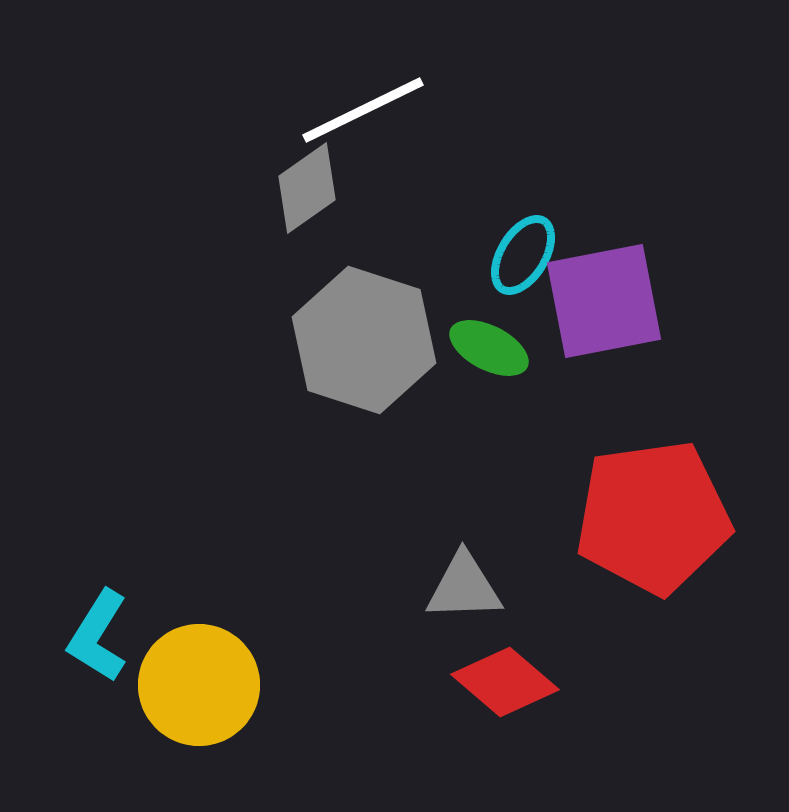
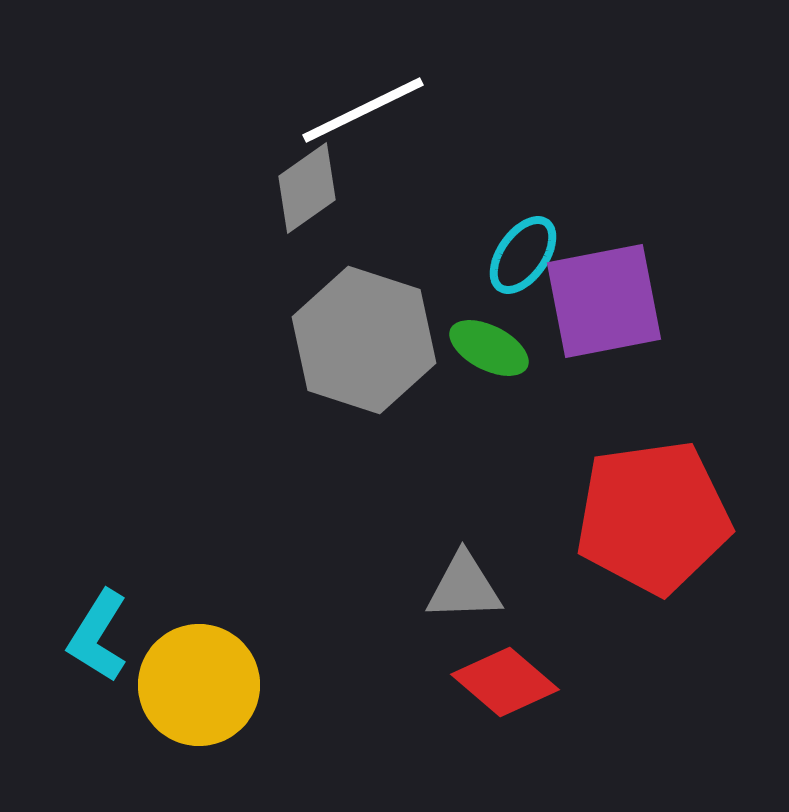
cyan ellipse: rotated 4 degrees clockwise
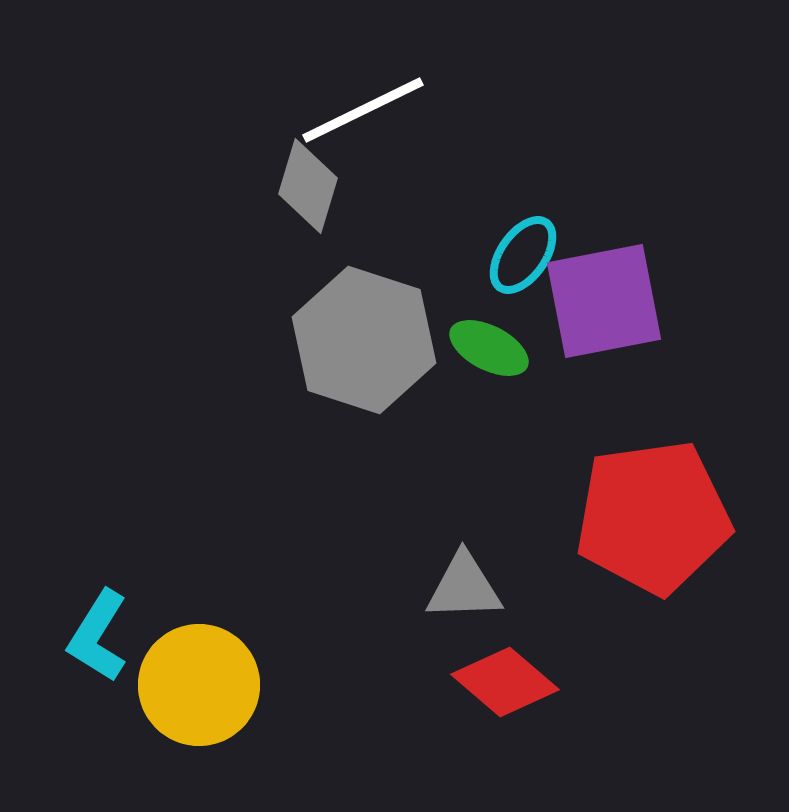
gray diamond: moved 1 px right, 2 px up; rotated 38 degrees counterclockwise
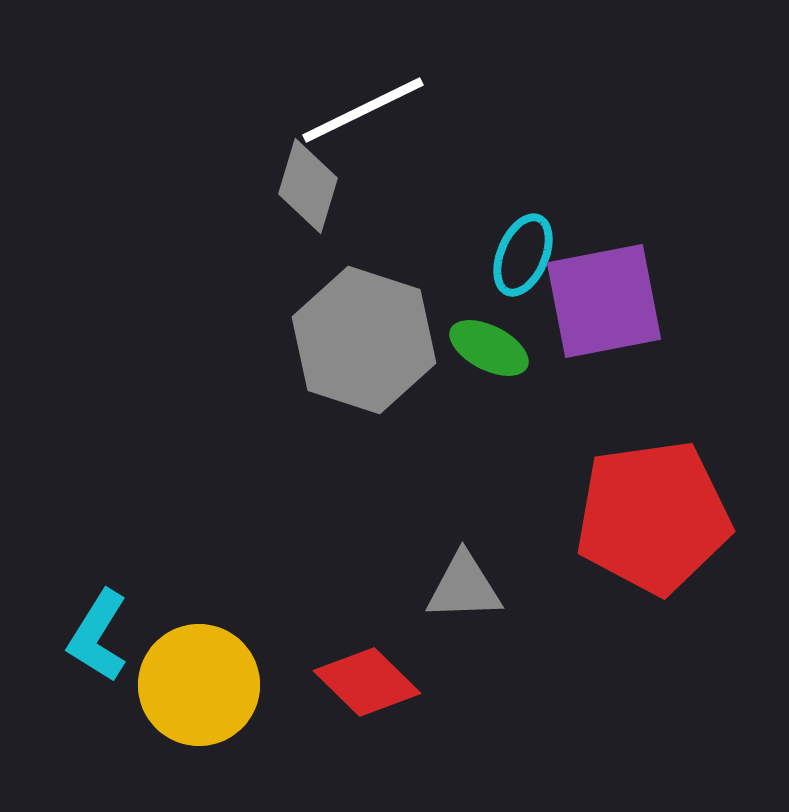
cyan ellipse: rotated 12 degrees counterclockwise
red diamond: moved 138 px left; rotated 4 degrees clockwise
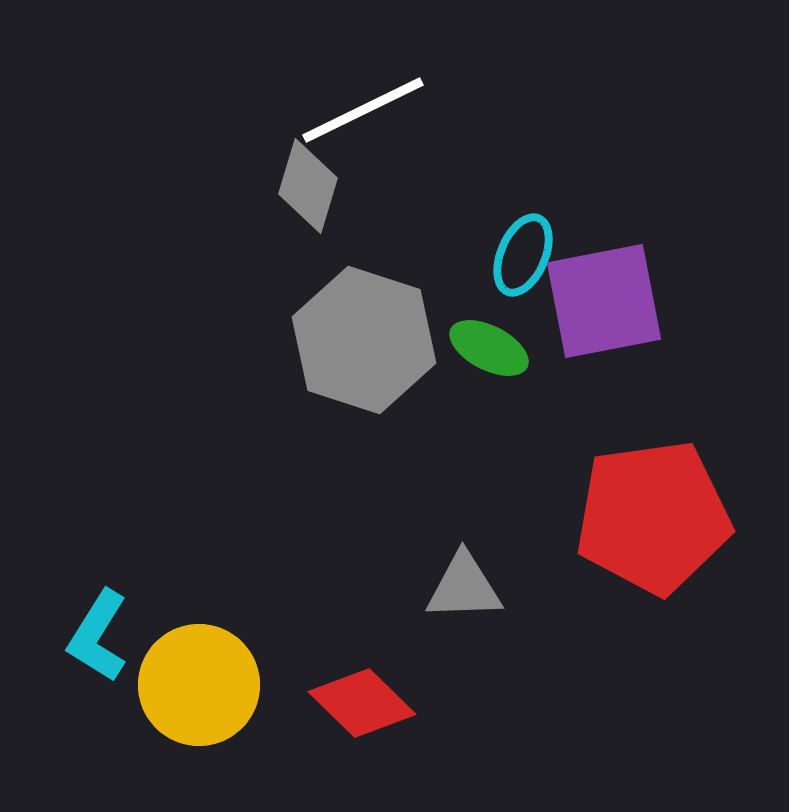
red diamond: moved 5 px left, 21 px down
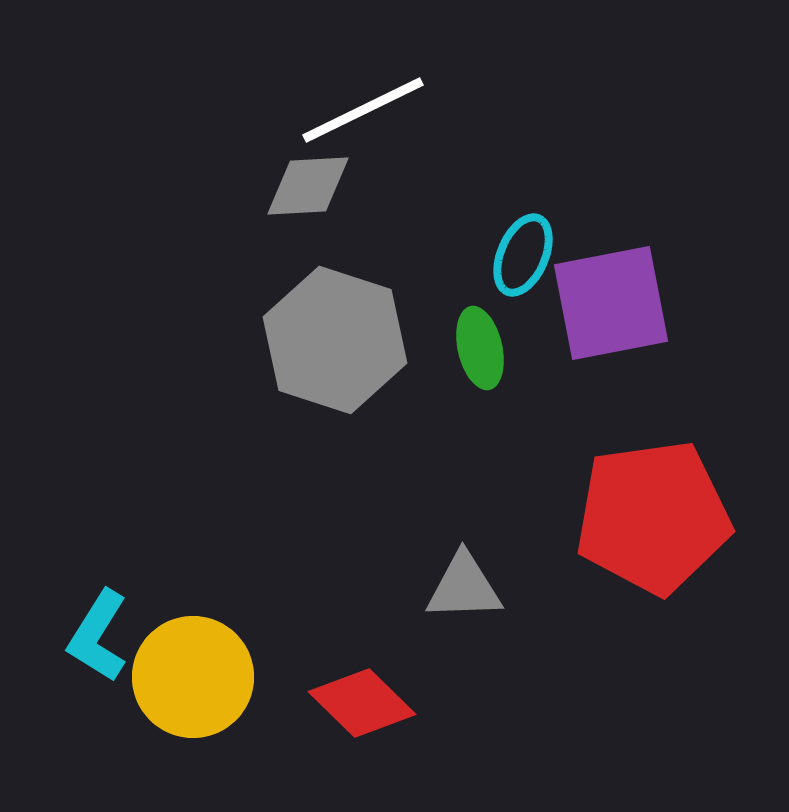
gray diamond: rotated 70 degrees clockwise
purple square: moved 7 px right, 2 px down
gray hexagon: moved 29 px left
green ellipse: moved 9 px left; rotated 50 degrees clockwise
yellow circle: moved 6 px left, 8 px up
